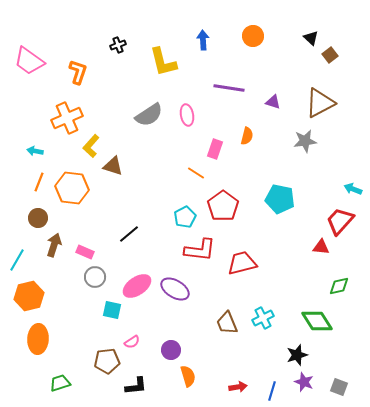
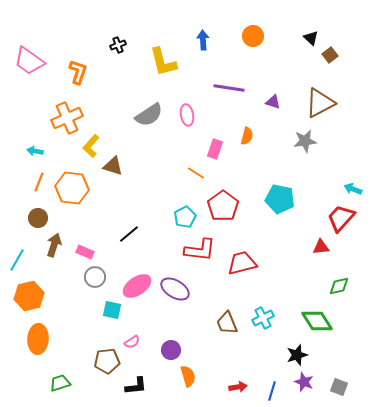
red trapezoid at (340, 221): moved 1 px right, 3 px up
red triangle at (321, 247): rotated 12 degrees counterclockwise
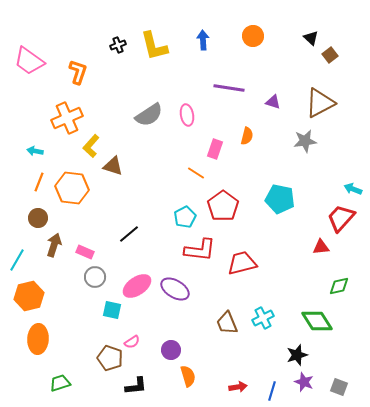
yellow L-shape at (163, 62): moved 9 px left, 16 px up
brown pentagon at (107, 361): moved 3 px right, 3 px up; rotated 25 degrees clockwise
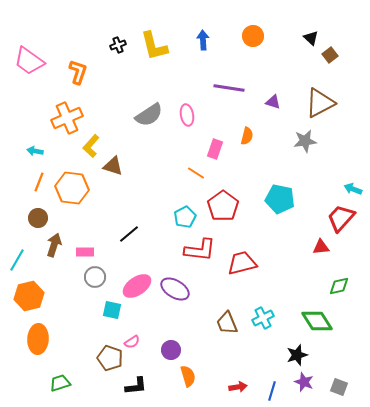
pink rectangle at (85, 252): rotated 24 degrees counterclockwise
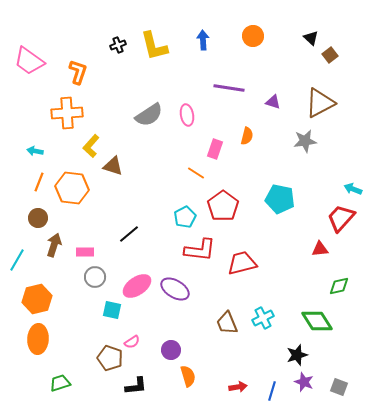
orange cross at (67, 118): moved 5 px up; rotated 20 degrees clockwise
red triangle at (321, 247): moved 1 px left, 2 px down
orange hexagon at (29, 296): moved 8 px right, 3 px down
